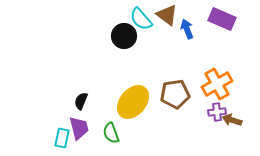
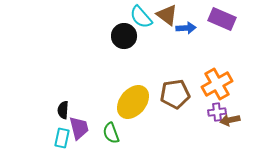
cyan semicircle: moved 2 px up
blue arrow: moved 1 px left, 1 px up; rotated 108 degrees clockwise
black semicircle: moved 18 px left, 9 px down; rotated 18 degrees counterclockwise
brown arrow: moved 2 px left; rotated 30 degrees counterclockwise
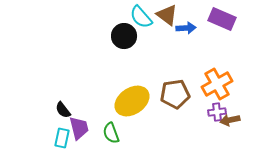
yellow ellipse: moved 1 px left, 1 px up; rotated 16 degrees clockwise
black semicircle: rotated 42 degrees counterclockwise
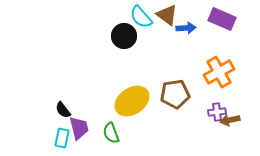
orange cross: moved 2 px right, 12 px up
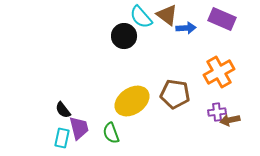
brown pentagon: rotated 16 degrees clockwise
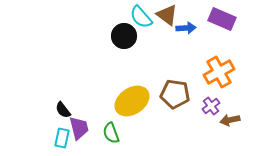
purple cross: moved 6 px left, 6 px up; rotated 30 degrees counterclockwise
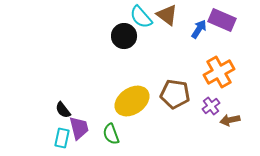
purple rectangle: moved 1 px down
blue arrow: moved 13 px right, 1 px down; rotated 54 degrees counterclockwise
green semicircle: moved 1 px down
